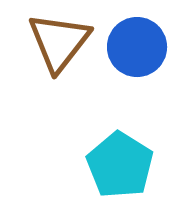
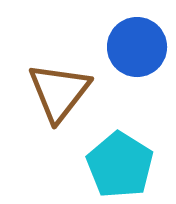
brown triangle: moved 50 px down
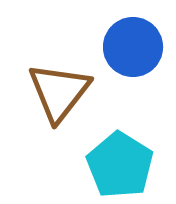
blue circle: moved 4 px left
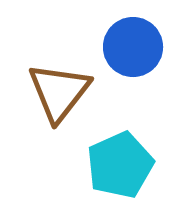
cyan pentagon: rotated 16 degrees clockwise
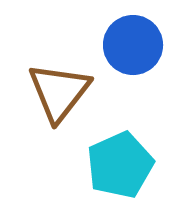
blue circle: moved 2 px up
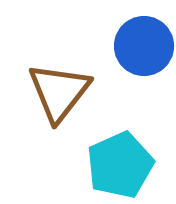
blue circle: moved 11 px right, 1 px down
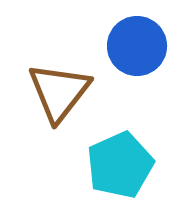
blue circle: moved 7 px left
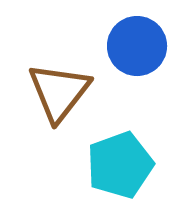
cyan pentagon: rotated 4 degrees clockwise
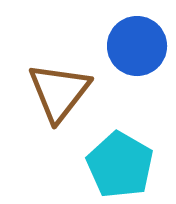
cyan pentagon: rotated 22 degrees counterclockwise
